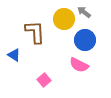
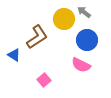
brown L-shape: moved 2 px right, 5 px down; rotated 60 degrees clockwise
blue circle: moved 2 px right
pink semicircle: moved 2 px right
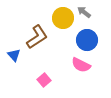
yellow circle: moved 1 px left, 1 px up
blue triangle: rotated 16 degrees clockwise
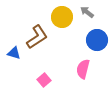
gray arrow: moved 3 px right
yellow circle: moved 1 px left, 1 px up
blue circle: moved 10 px right
blue triangle: moved 2 px up; rotated 32 degrees counterclockwise
pink semicircle: moved 2 px right, 4 px down; rotated 78 degrees clockwise
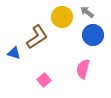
blue circle: moved 4 px left, 5 px up
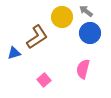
gray arrow: moved 1 px left, 1 px up
blue circle: moved 3 px left, 2 px up
blue triangle: rotated 32 degrees counterclockwise
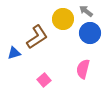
yellow circle: moved 1 px right, 2 px down
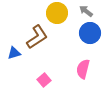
yellow circle: moved 6 px left, 6 px up
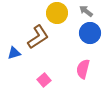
brown L-shape: moved 1 px right
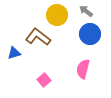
yellow circle: moved 2 px down
blue circle: moved 1 px down
brown L-shape: rotated 110 degrees counterclockwise
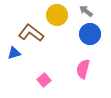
brown L-shape: moved 7 px left, 4 px up
